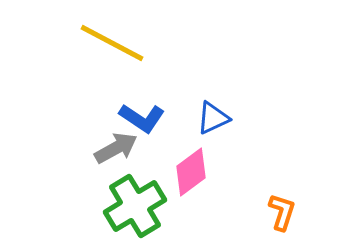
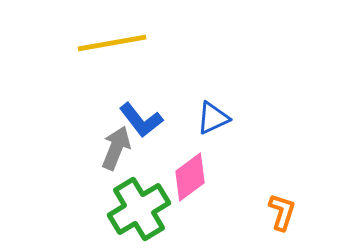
yellow line: rotated 38 degrees counterclockwise
blue L-shape: moved 1 px left, 2 px down; rotated 18 degrees clockwise
gray arrow: rotated 39 degrees counterclockwise
pink diamond: moved 1 px left, 5 px down
green cross: moved 4 px right, 3 px down
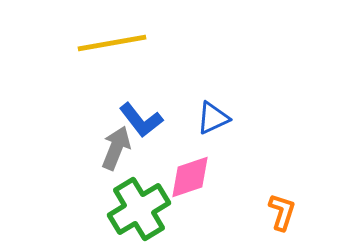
pink diamond: rotated 18 degrees clockwise
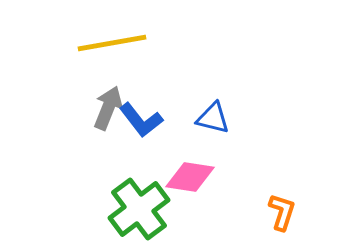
blue triangle: rotated 39 degrees clockwise
gray arrow: moved 8 px left, 40 px up
pink diamond: rotated 27 degrees clockwise
green cross: rotated 6 degrees counterclockwise
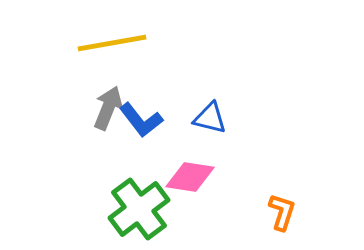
blue triangle: moved 3 px left
